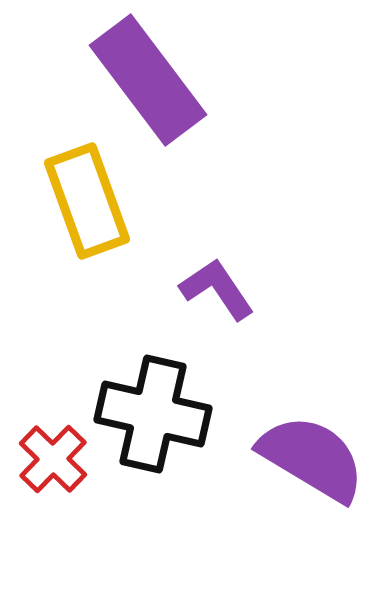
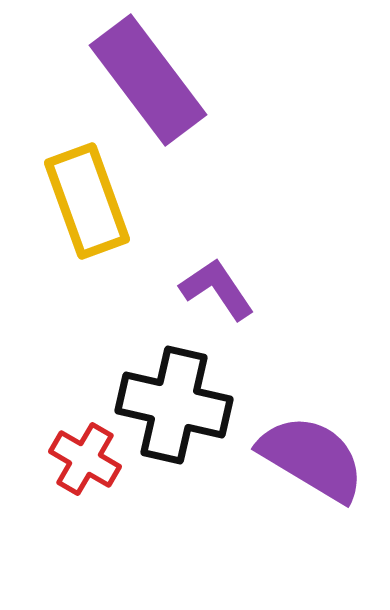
black cross: moved 21 px right, 9 px up
red cross: moved 32 px right; rotated 14 degrees counterclockwise
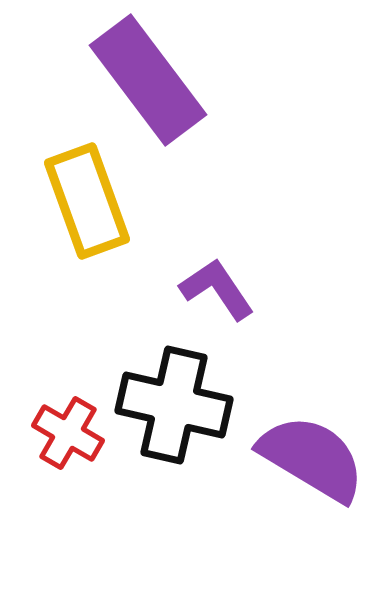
red cross: moved 17 px left, 26 px up
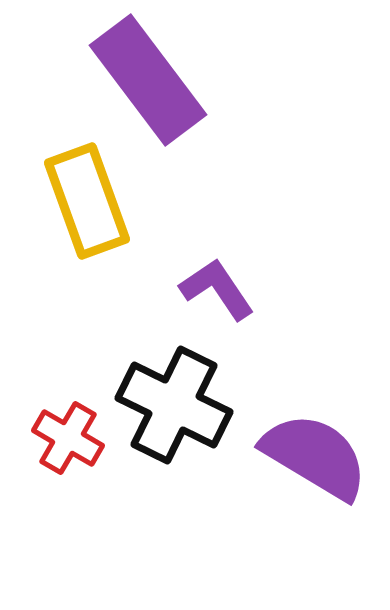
black cross: rotated 13 degrees clockwise
red cross: moved 5 px down
purple semicircle: moved 3 px right, 2 px up
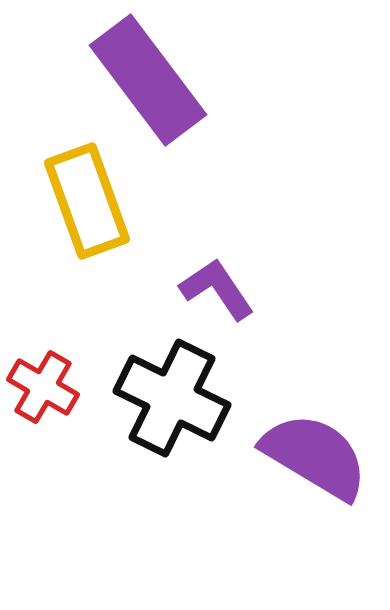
black cross: moved 2 px left, 7 px up
red cross: moved 25 px left, 51 px up
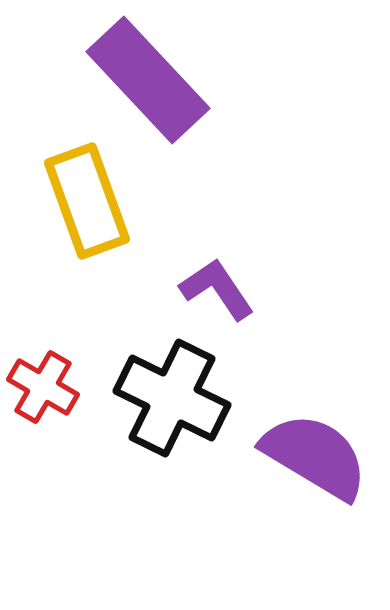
purple rectangle: rotated 6 degrees counterclockwise
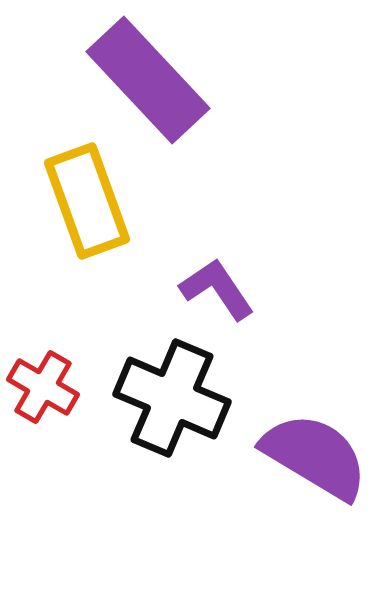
black cross: rotated 3 degrees counterclockwise
